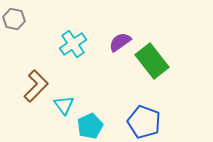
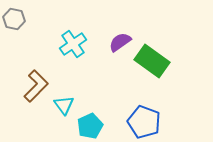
green rectangle: rotated 16 degrees counterclockwise
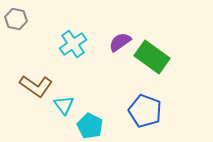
gray hexagon: moved 2 px right
green rectangle: moved 4 px up
brown L-shape: rotated 80 degrees clockwise
blue pentagon: moved 1 px right, 11 px up
cyan pentagon: rotated 20 degrees counterclockwise
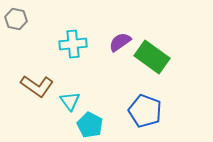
cyan cross: rotated 28 degrees clockwise
brown L-shape: moved 1 px right
cyan triangle: moved 6 px right, 4 px up
cyan pentagon: moved 1 px up
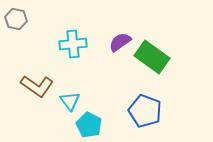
cyan pentagon: moved 1 px left
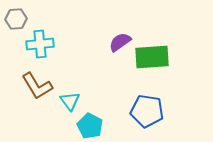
gray hexagon: rotated 15 degrees counterclockwise
cyan cross: moved 33 px left
green rectangle: rotated 40 degrees counterclockwise
brown L-shape: rotated 24 degrees clockwise
blue pentagon: moved 2 px right; rotated 12 degrees counterclockwise
cyan pentagon: moved 1 px right, 1 px down
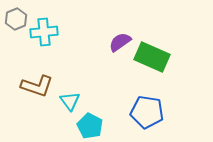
gray hexagon: rotated 20 degrees counterclockwise
cyan cross: moved 4 px right, 12 px up
green rectangle: rotated 28 degrees clockwise
brown L-shape: rotated 40 degrees counterclockwise
blue pentagon: moved 1 px down
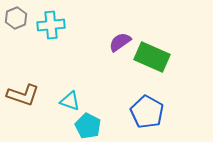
gray hexagon: moved 1 px up
cyan cross: moved 7 px right, 7 px up
brown L-shape: moved 14 px left, 9 px down
cyan triangle: rotated 35 degrees counterclockwise
blue pentagon: rotated 20 degrees clockwise
cyan pentagon: moved 2 px left
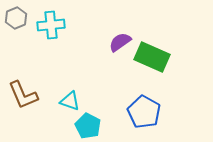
brown L-shape: rotated 48 degrees clockwise
blue pentagon: moved 3 px left
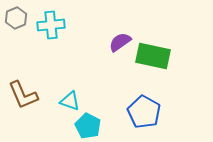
green rectangle: moved 1 px right, 1 px up; rotated 12 degrees counterclockwise
